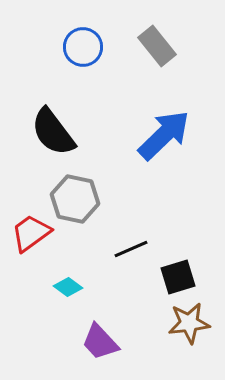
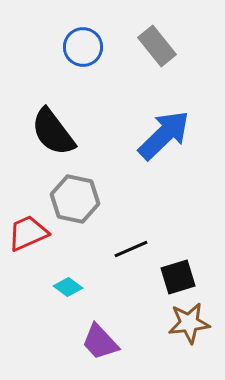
red trapezoid: moved 3 px left; rotated 12 degrees clockwise
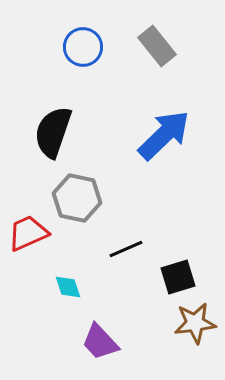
black semicircle: rotated 56 degrees clockwise
gray hexagon: moved 2 px right, 1 px up
black line: moved 5 px left
cyan diamond: rotated 36 degrees clockwise
brown star: moved 6 px right
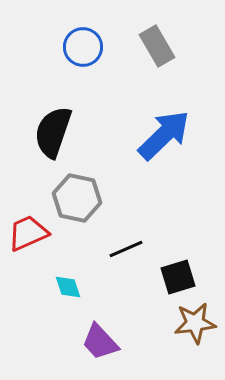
gray rectangle: rotated 9 degrees clockwise
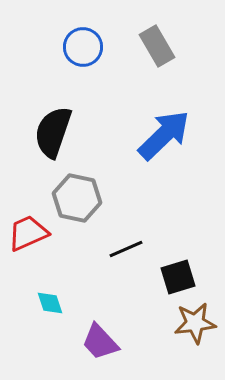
cyan diamond: moved 18 px left, 16 px down
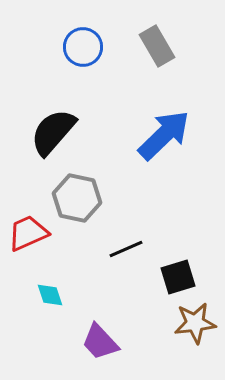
black semicircle: rotated 22 degrees clockwise
cyan diamond: moved 8 px up
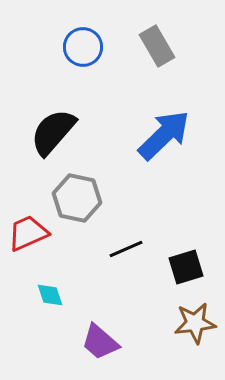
black square: moved 8 px right, 10 px up
purple trapezoid: rotated 6 degrees counterclockwise
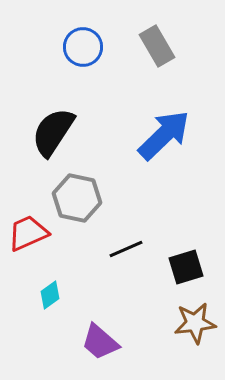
black semicircle: rotated 8 degrees counterclockwise
cyan diamond: rotated 72 degrees clockwise
